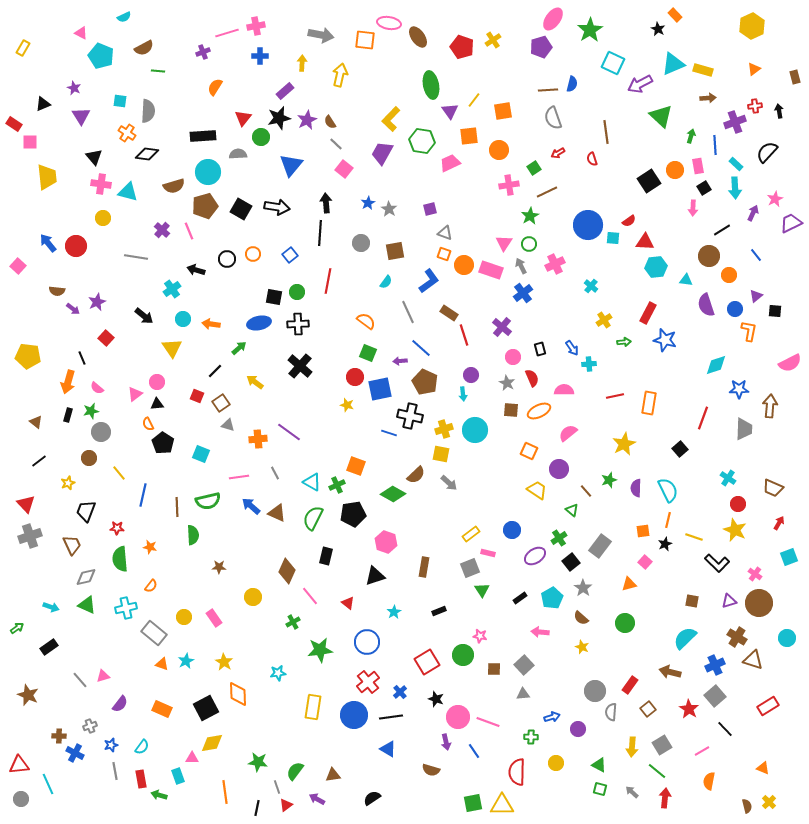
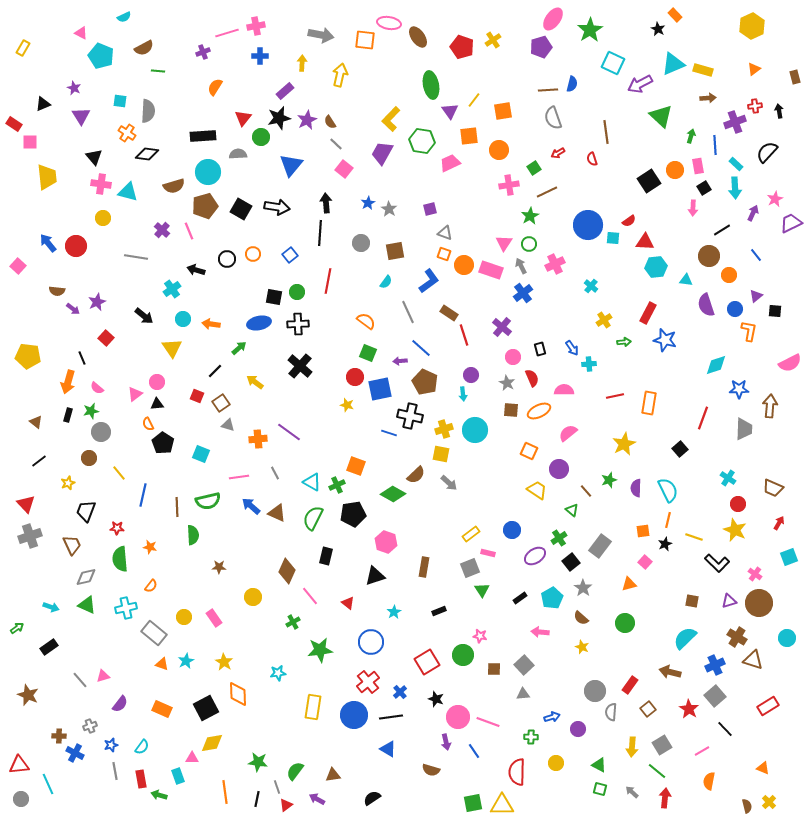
blue circle at (367, 642): moved 4 px right
black line at (257, 808): moved 9 px up
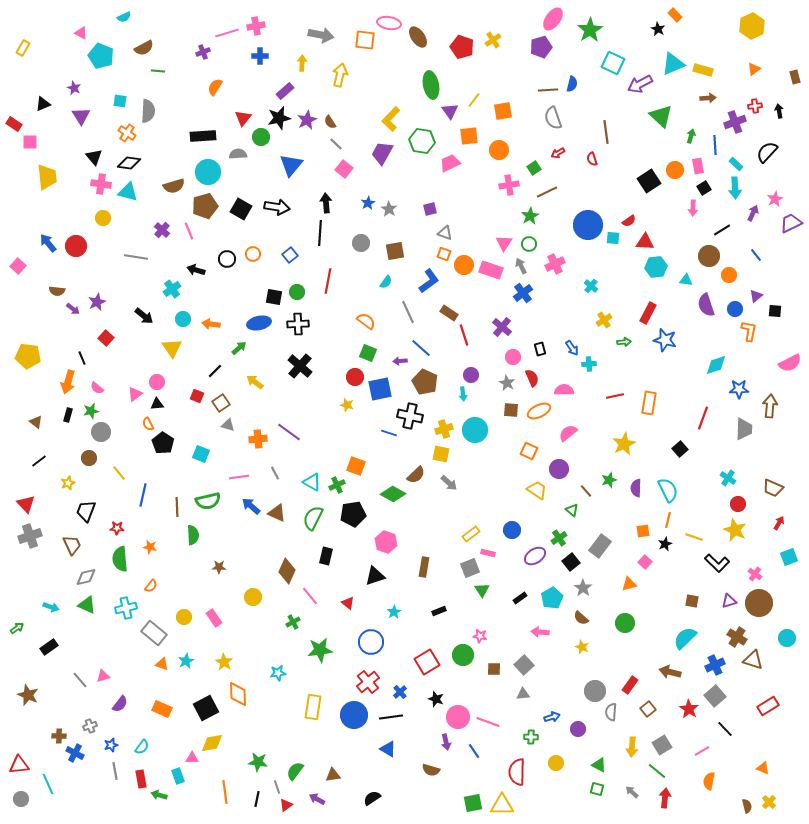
black diamond at (147, 154): moved 18 px left, 9 px down
green square at (600, 789): moved 3 px left
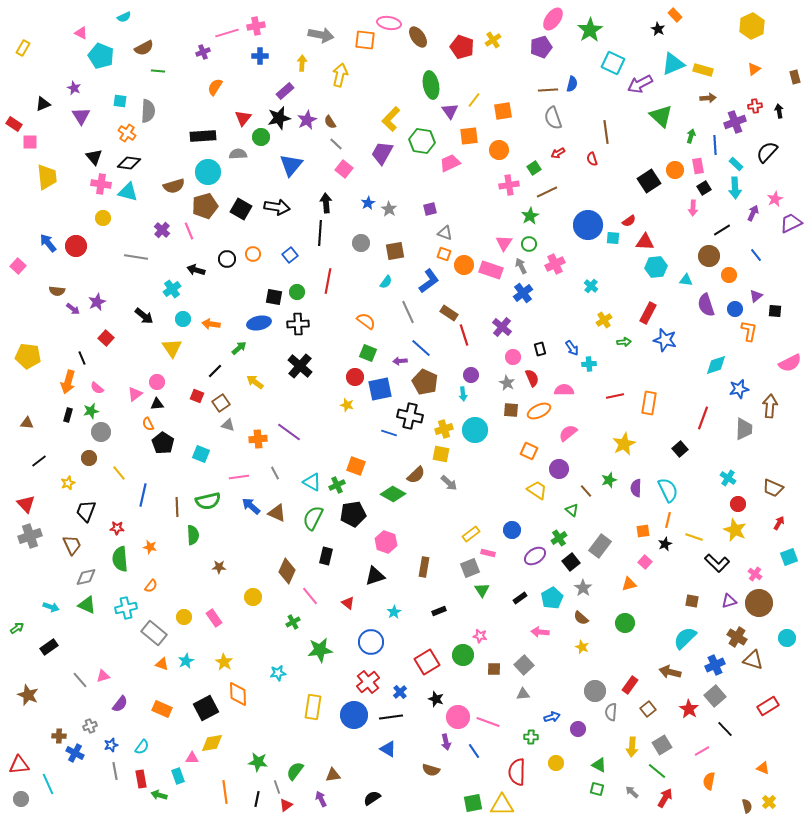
blue star at (739, 389): rotated 12 degrees counterclockwise
brown triangle at (36, 422): moved 9 px left, 1 px down; rotated 32 degrees counterclockwise
red arrow at (665, 798): rotated 24 degrees clockwise
purple arrow at (317, 799): moved 4 px right; rotated 35 degrees clockwise
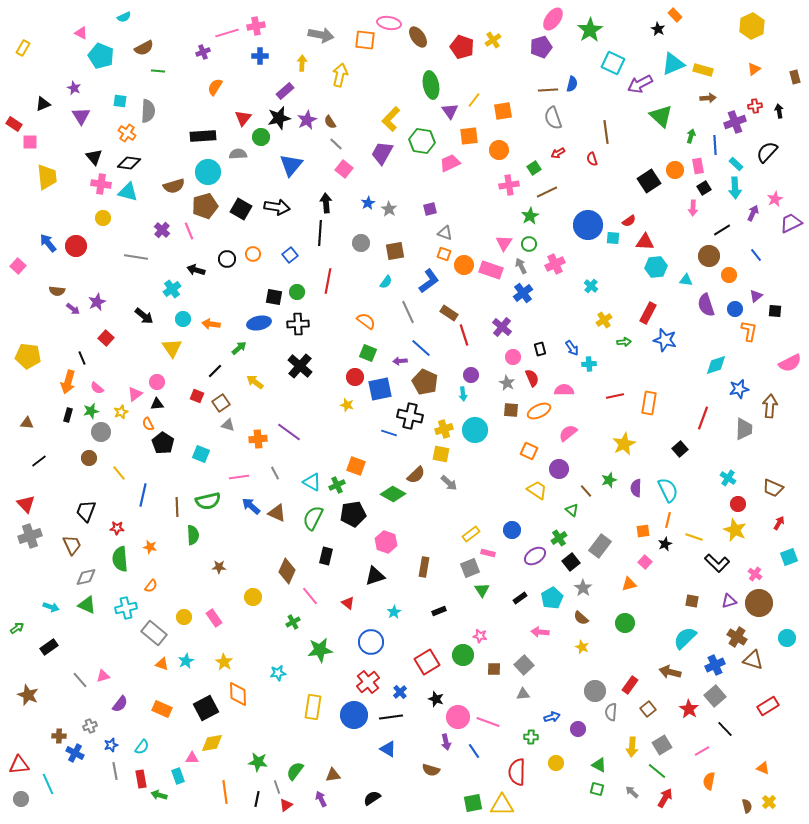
yellow star at (68, 483): moved 53 px right, 71 px up
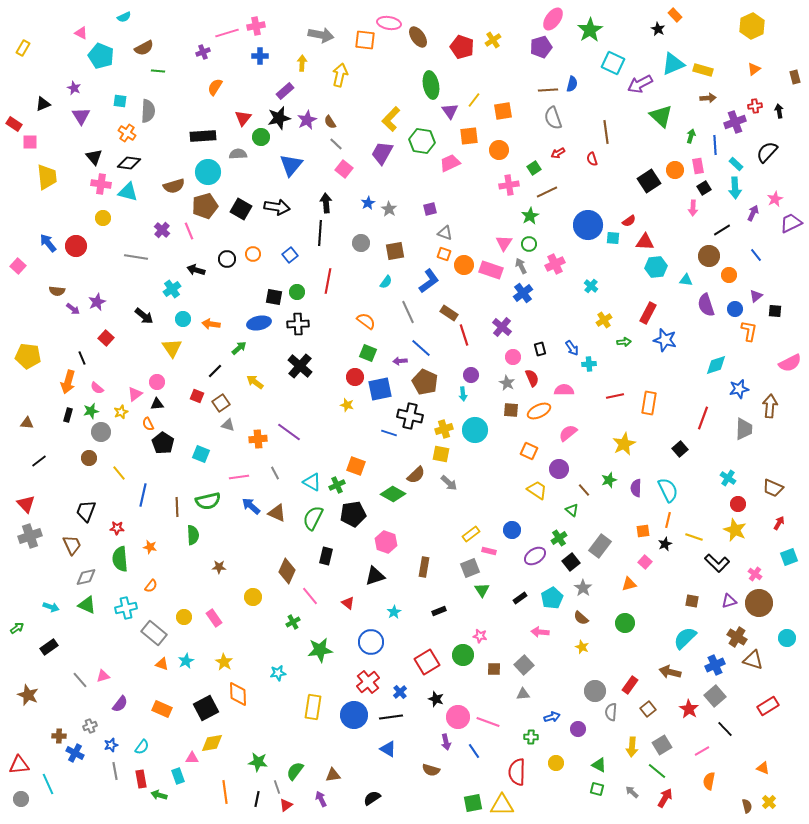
brown line at (586, 491): moved 2 px left, 1 px up
pink rectangle at (488, 553): moved 1 px right, 2 px up
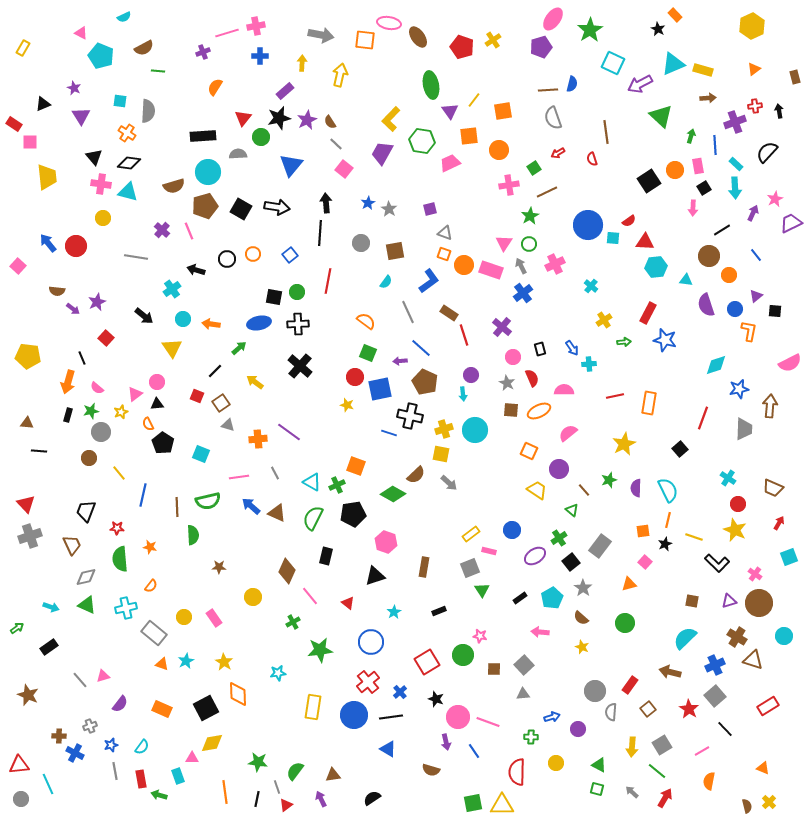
black line at (39, 461): moved 10 px up; rotated 42 degrees clockwise
cyan circle at (787, 638): moved 3 px left, 2 px up
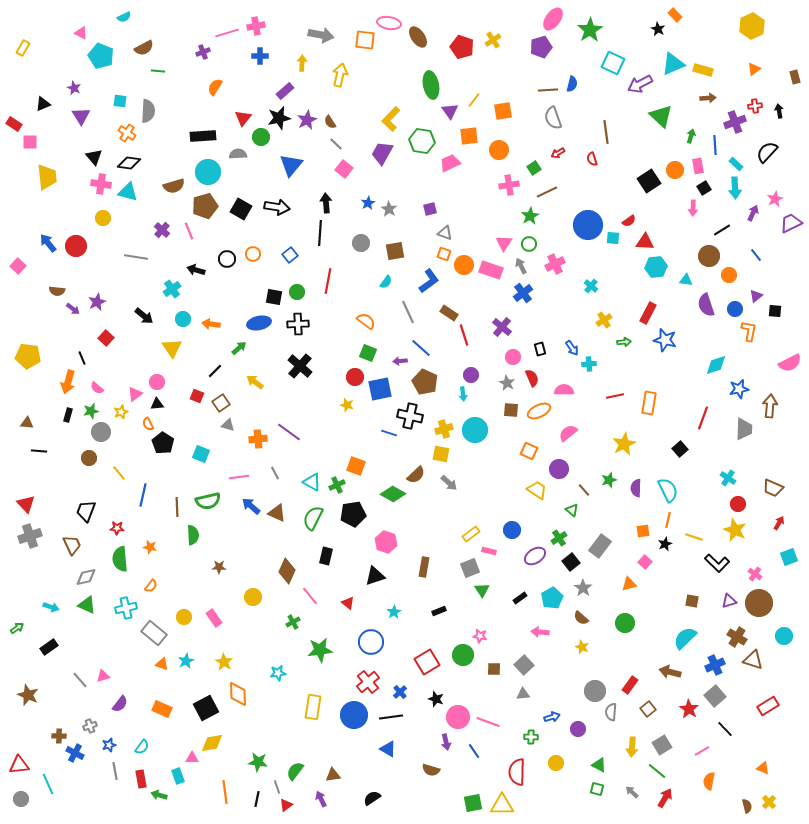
blue star at (111, 745): moved 2 px left
